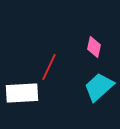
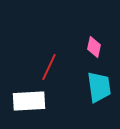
cyan trapezoid: rotated 124 degrees clockwise
white rectangle: moved 7 px right, 8 px down
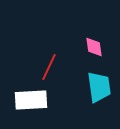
pink diamond: rotated 20 degrees counterclockwise
white rectangle: moved 2 px right, 1 px up
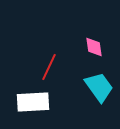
cyan trapezoid: rotated 28 degrees counterclockwise
white rectangle: moved 2 px right, 2 px down
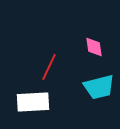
cyan trapezoid: rotated 112 degrees clockwise
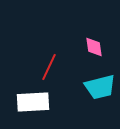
cyan trapezoid: moved 1 px right
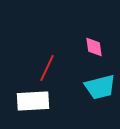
red line: moved 2 px left, 1 px down
white rectangle: moved 1 px up
